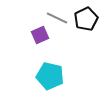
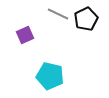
gray line: moved 1 px right, 4 px up
purple square: moved 15 px left
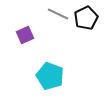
black pentagon: moved 1 px up
cyan pentagon: rotated 8 degrees clockwise
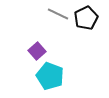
purple square: moved 12 px right, 16 px down; rotated 18 degrees counterclockwise
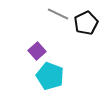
black pentagon: moved 5 px down
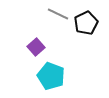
purple square: moved 1 px left, 4 px up
cyan pentagon: moved 1 px right
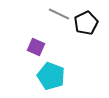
gray line: moved 1 px right
purple square: rotated 24 degrees counterclockwise
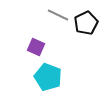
gray line: moved 1 px left, 1 px down
cyan pentagon: moved 3 px left, 1 px down
